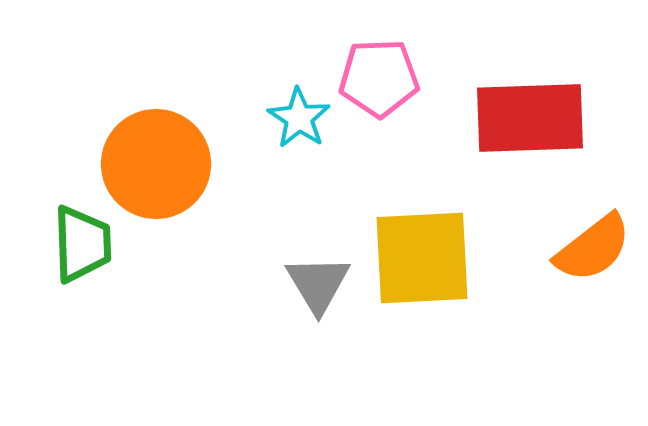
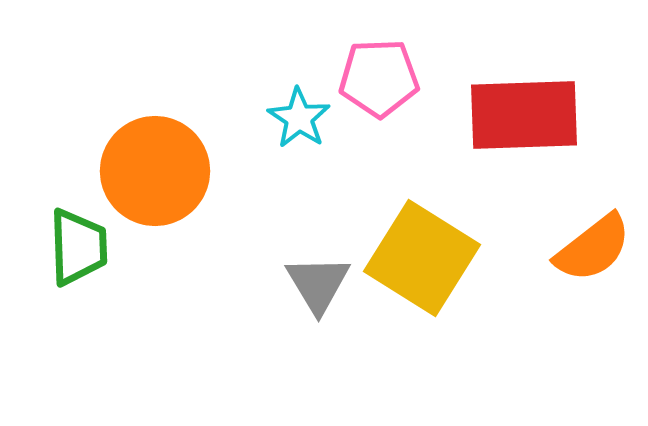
red rectangle: moved 6 px left, 3 px up
orange circle: moved 1 px left, 7 px down
green trapezoid: moved 4 px left, 3 px down
yellow square: rotated 35 degrees clockwise
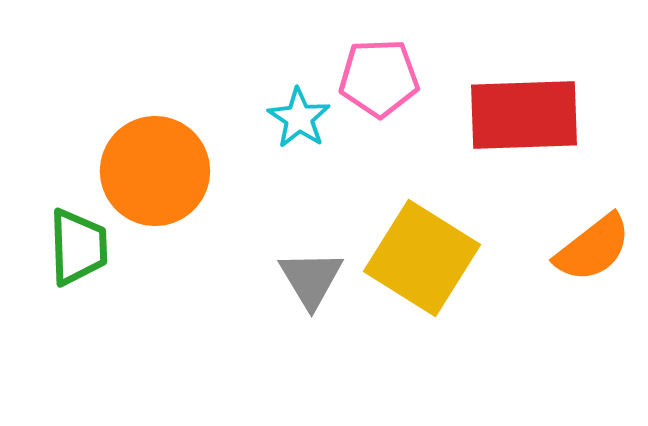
gray triangle: moved 7 px left, 5 px up
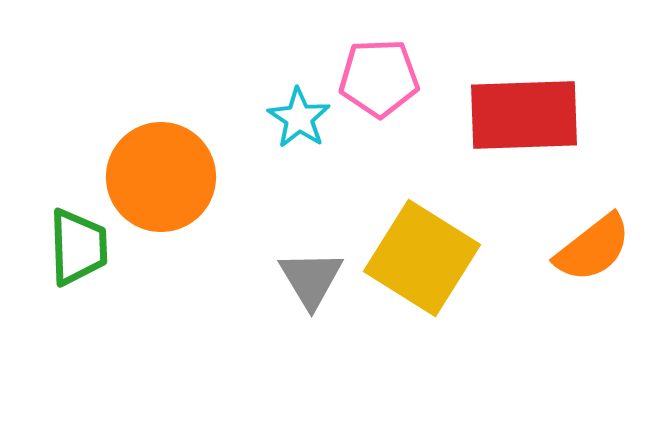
orange circle: moved 6 px right, 6 px down
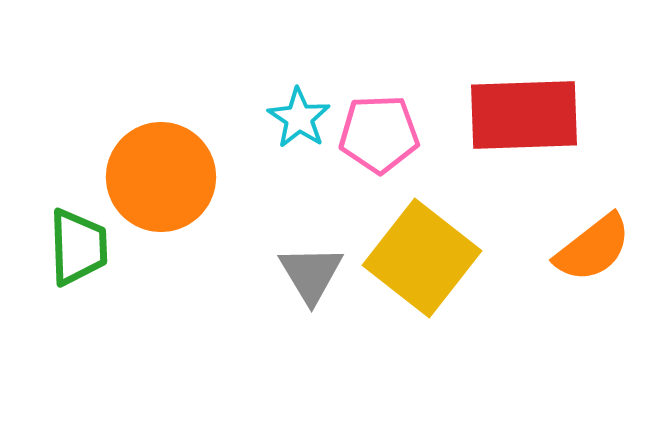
pink pentagon: moved 56 px down
yellow square: rotated 6 degrees clockwise
gray triangle: moved 5 px up
